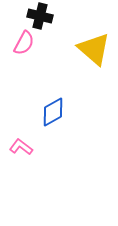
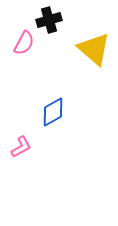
black cross: moved 9 px right, 4 px down; rotated 30 degrees counterclockwise
pink L-shape: rotated 115 degrees clockwise
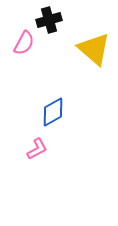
pink L-shape: moved 16 px right, 2 px down
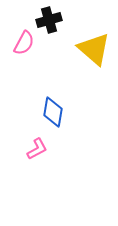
blue diamond: rotated 52 degrees counterclockwise
